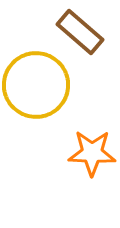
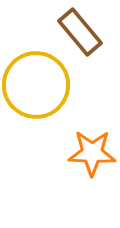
brown rectangle: rotated 9 degrees clockwise
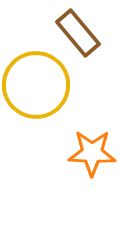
brown rectangle: moved 2 px left, 1 px down
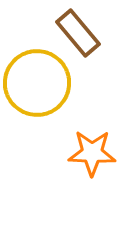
yellow circle: moved 1 px right, 2 px up
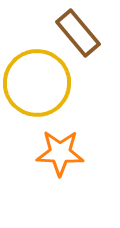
orange star: moved 32 px left
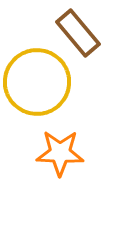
yellow circle: moved 1 px up
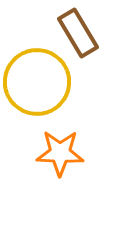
brown rectangle: rotated 9 degrees clockwise
